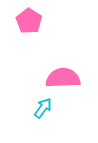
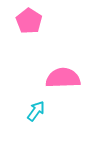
cyan arrow: moved 7 px left, 3 px down
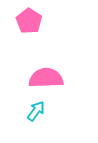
pink semicircle: moved 17 px left
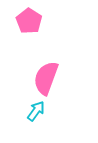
pink semicircle: rotated 68 degrees counterclockwise
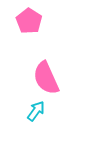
pink semicircle: rotated 44 degrees counterclockwise
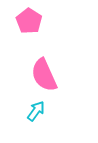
pink semicircle: moved 2 px left, 3 px up
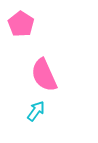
pink pentagon: moved 8 px left, 3 px down
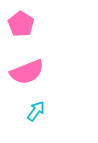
pink semicircle: moved 17 px left, 3 px up; rotated 88 degrees counterclockwise
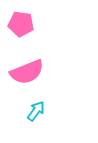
pink pentagon: rotated 25 degrees counterclockwise
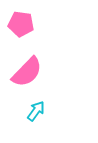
pink semicircle: rotated 24 degrees counterclockwise
